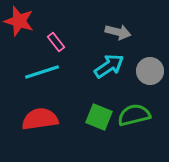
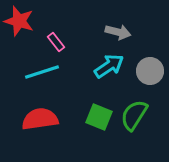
green semicircle: rotated 44 degrees counterclockwise
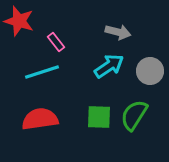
green square: rotated 20 degrees counterclockwise
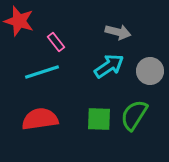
green square: moved 2 px down
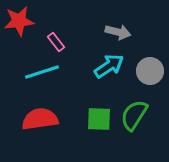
red star: rotated 24 degrees counterclockwise
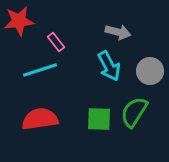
cyan arrow: rotated 96 degrees clockwise
cyan line: moved 2 px left, 2 px up
green semicircle: moved 3 px up
